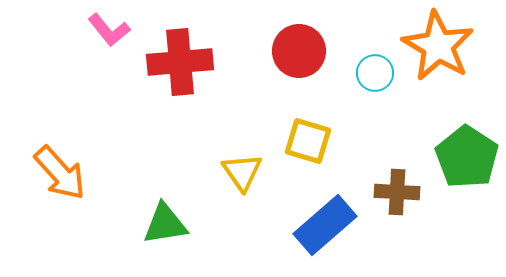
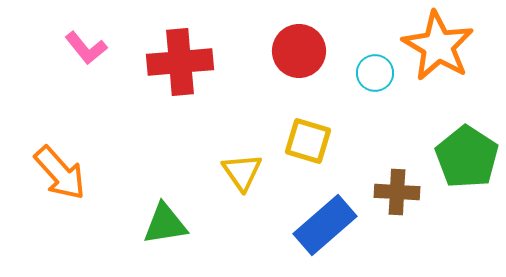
pink L-shape: moved 23 px left, 18 px down
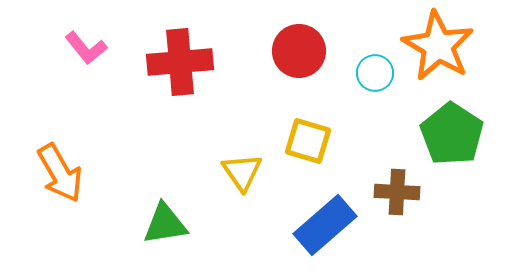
green pentagon: moved 15 px left, 23 px up
orange arrow: rotated 12 degrees clockwise
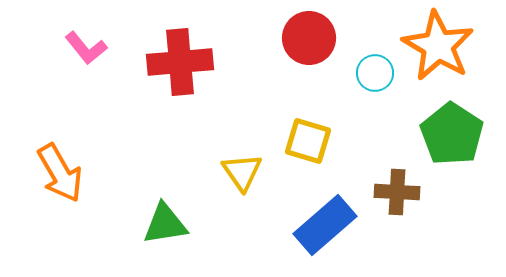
red circle: moved 10 px right, 13 px up
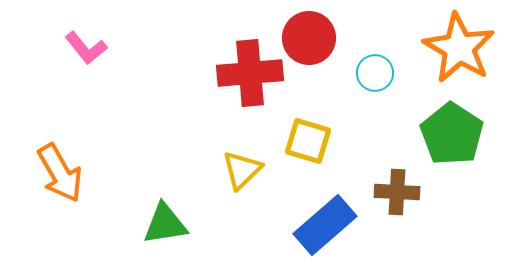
orange star: moved 21 px right, 2 px down
red cross: moved 70 px right, 11 px down
yellow triangle: moved 2 px up; rotated 21 degrees clockwise
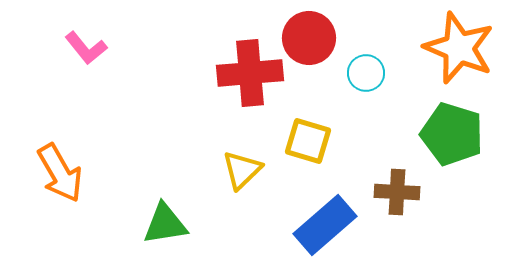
orange star: rotated 8 degrees counterclockwise
cyan circle: moved 9 px left
green pentagon: rotated 16 degrees counterclockwise
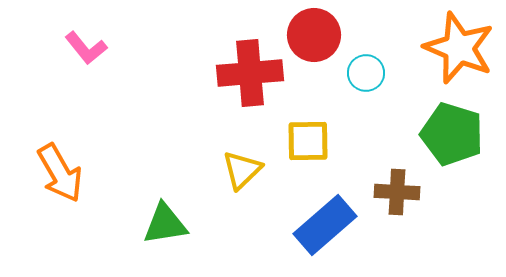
red circle: moved 5 px right, 3 px up
yellow square: rotated 18 degrees counterclockwise
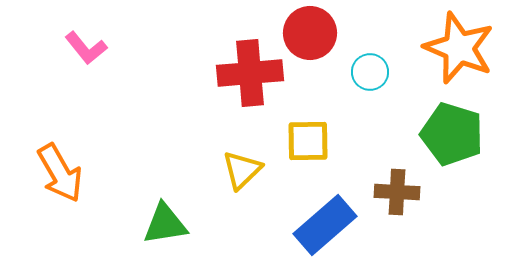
red circle: moved 4 px left, 2 px up
cyan circle: moved 4 px right, 1 px up
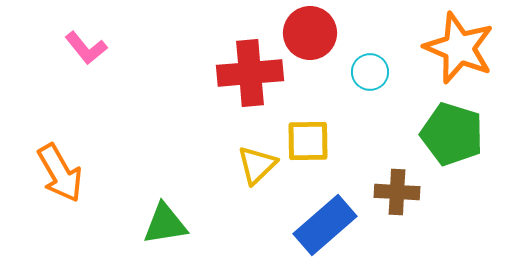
yellow triangle: moved 15 px right, 5 px up
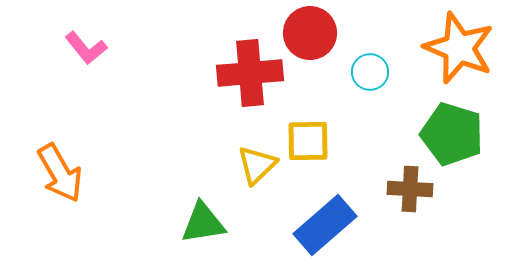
brown cross: moved 13 px right, 3 px up
green triangle: moved 38 px right, 1 px up
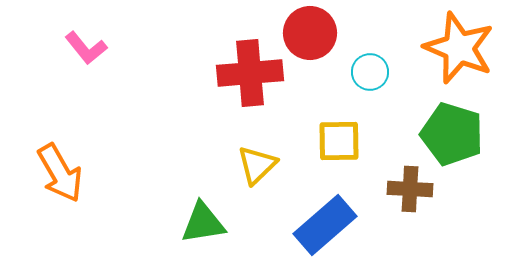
yellow square: moved 31 px right
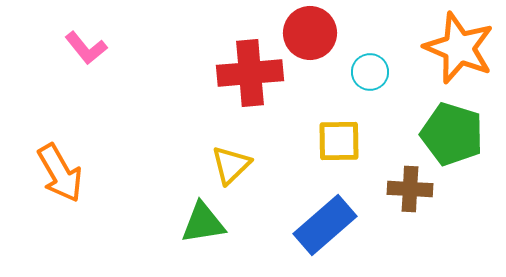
yellow triangle: moved 26 px left
